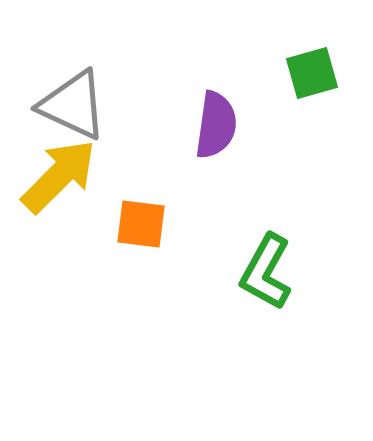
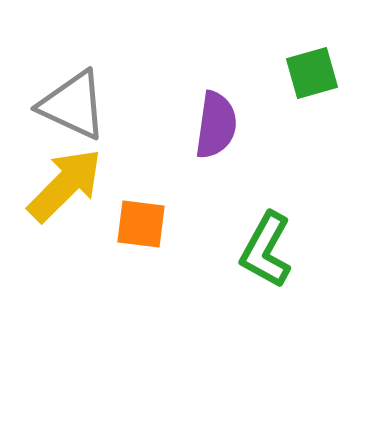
yellow arrow: moved 6 px right, 9 px down
green L-shape: moved 22 px up
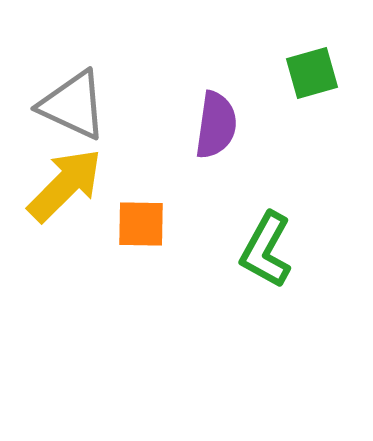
orange square: rotated 6 degrees counterclockwise
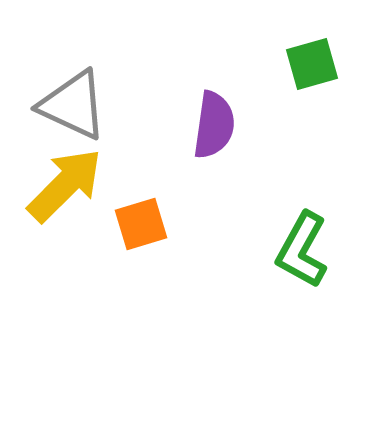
green square: moved 9 px up
purple semicircle: moved 2 px left
orange square: rotated 18 degrees counterclockwise
green L-shape: moved 36 px right
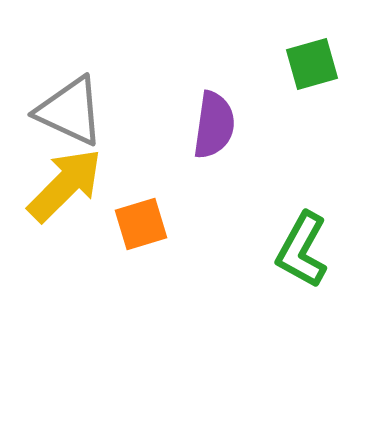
gray triangle: moved 3 px left, 6 px down
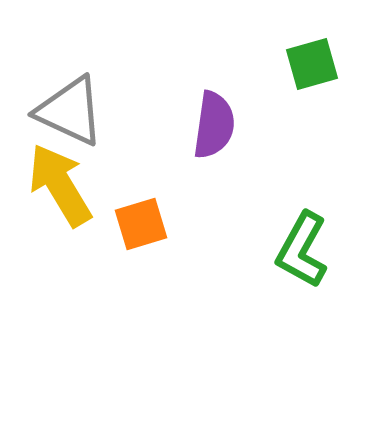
yellow arrow: moved 5 px left; rotated 76 degrees counterclockwise
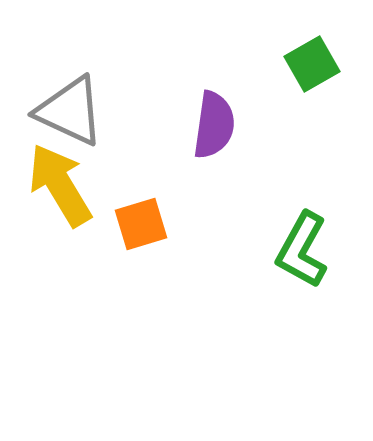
green square: rotated 14 degrees counterclockwise
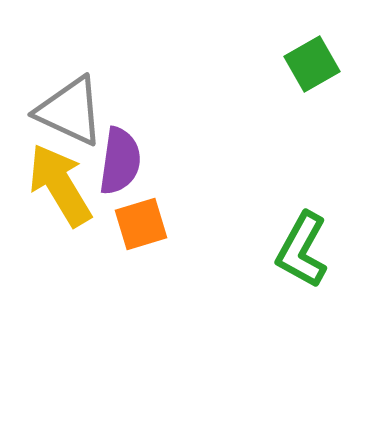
purple semicircle: moved 94 px left, 36 px down
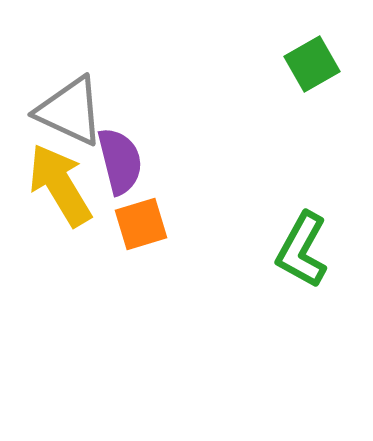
purple semicircle: rotated 22 degrees counterclockwise
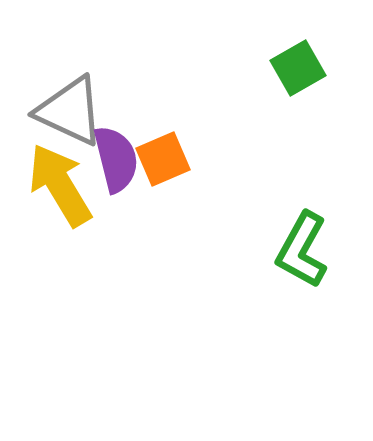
green square: moved 14 px left, 4 px down
purple semicircle: moved 4 px left, 2 px up
orange square: moved 22 px right, 65 px up; rotated 6 degrees counterclockwise
